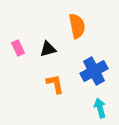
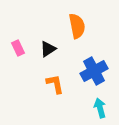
black triangle: rotated 18 degrees counterclockwise
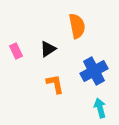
pink rectangle: moved 2 px left, 3 px down
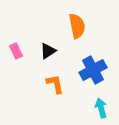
black triangle: moved 2 px down
blue cross: moved 1 px left, 1 px up
cyan arrow: moved 1 px right
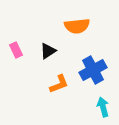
orange semicircle: rotated 95 degrees clockwise
pink rectangle: moved 1 px up
orange L-shape: moved 4 px right; rotated 80 degrees clockwise
cyan arrow: moved 2 px right, 1 px up
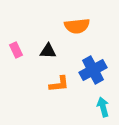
black triangle: rotated 36 degrees clockwise
orange L-shape: rotated 15 degrees clockwise
